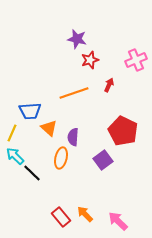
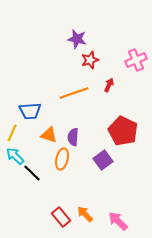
orange triangle: moved 7 px down; rotated 24 degrees counterclockwise
orange ellipse: moved 1 px right, 1 px down
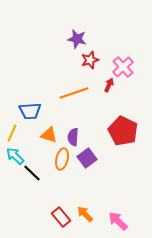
pink cross: moved 13 px left, 7 px down; rotated 20 degrees counterclockwise
purple square: moved 16 px left, 2 px up
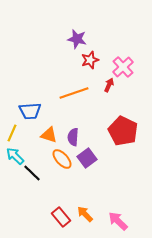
orange ellipse: rotated 55 degrees counterclockwise
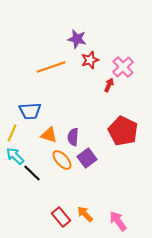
orange line: moved 23 px left, 26 px up
orange ellipse: moved 1 px down
pink arrow: rotated 10 degrees clockwise
